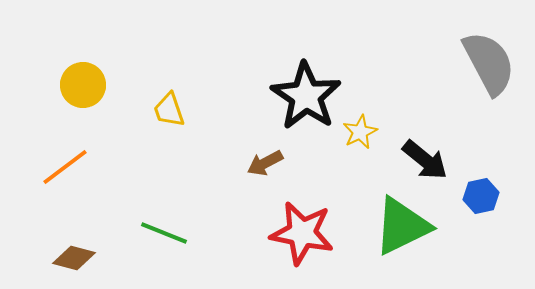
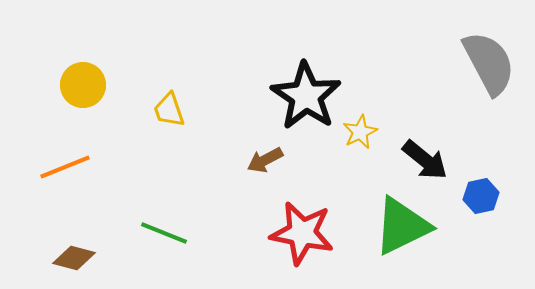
brown arrow: moved 3 px up
orange line: rotated 15 degrees clockwise
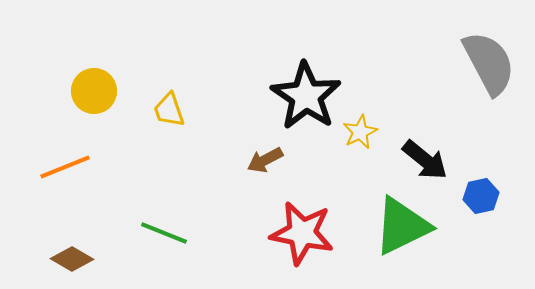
yellow circle: moved 11 px right, 6 px down
brown diamond: moved 2 px left, 1 px down; rotated 15 degrees clockwise
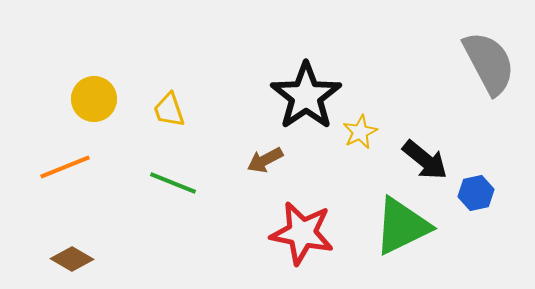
yellow circle: moved 8 px down
black star: rotated 4 degrees clockwise
blue hexagon: moved 5 px left, 3 px up
green line: moved 9 px right, 50 px up
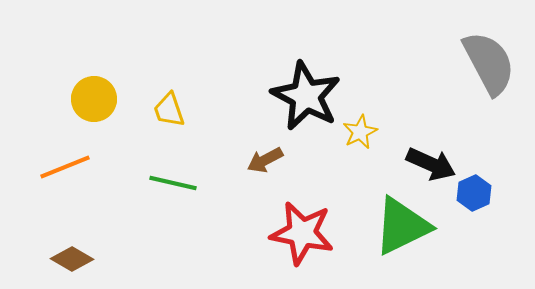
black star: rotated 10 degrees counterclockwise
black arrow: moved 6 px right, 4 px down; rotated 15 degrees counterclockwise
green line: rotated 9 degrees counterclockwise
blue hexagon: moved 2 px left; rotated 12 degrees counterclockwise
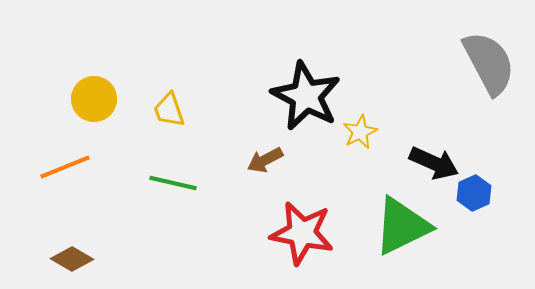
black arrow: moved 3 px right, 1 px up
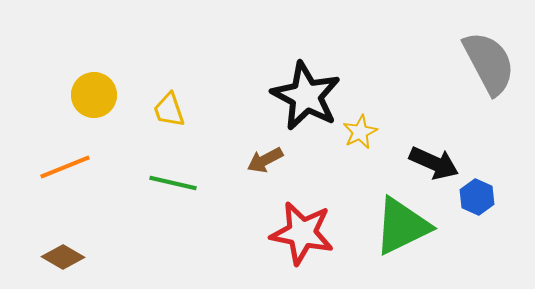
yellow circle: moved 4 px up
blue hexagon: moved 3 px right, 4 px down; rotated 12 degrees counterclockwise
brown diamond: moved 9 px left, 2 px up
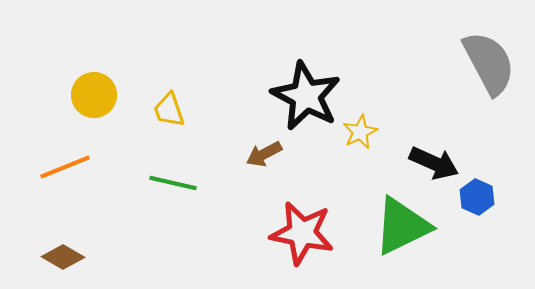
brown arrow: moved 1 px left, 6 px up
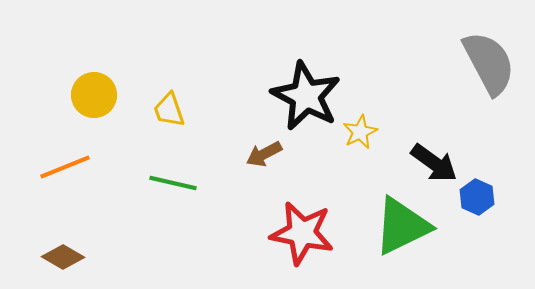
black arrow: rotated 12 degrees clockwise
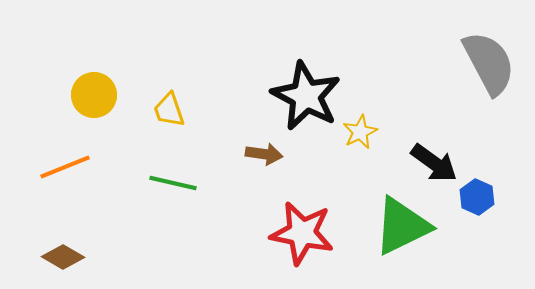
brown arrow: rotated 144 degrees counterclockwise
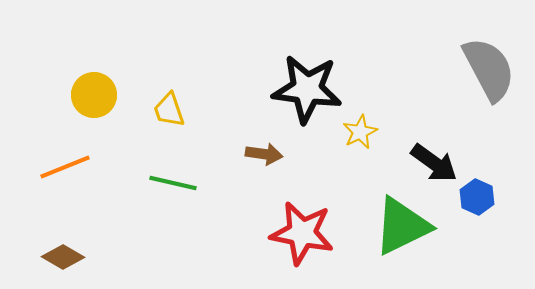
gray semicircle: moved 6 px down
black star: moved 1 px right, 7 px up; rotated 20 degrees counterclockwise
